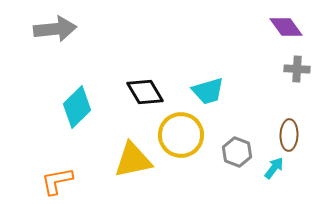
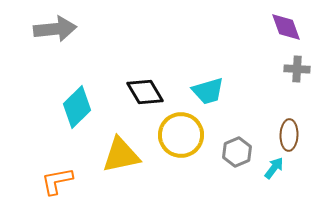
purple diamond: rotated 16 degrees clockwise
gray hexagon: rotated 16 degrees clockwise
yellow triangle: moved 12 px left, 5 px up
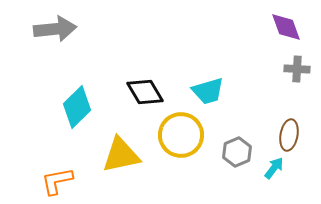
brown ellipse: rotated 8 degrees clockwise
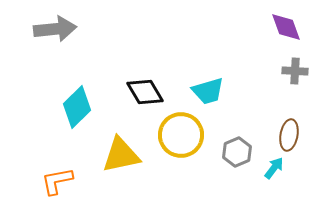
gray cross: moved 2 px left, 2 px down
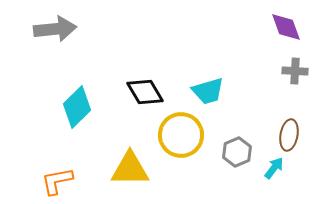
yellow triangle: moved 9 px right, 14 px down; rotated 12 degrees clockwise
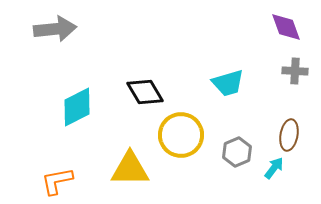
cyan trapezoid: moved 20 px right, 8 px up
cyan diamond: rotated 18 degrees clockwise
